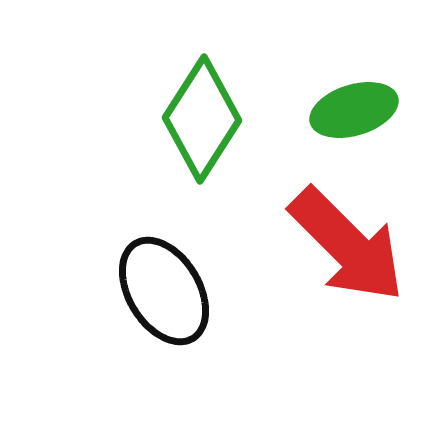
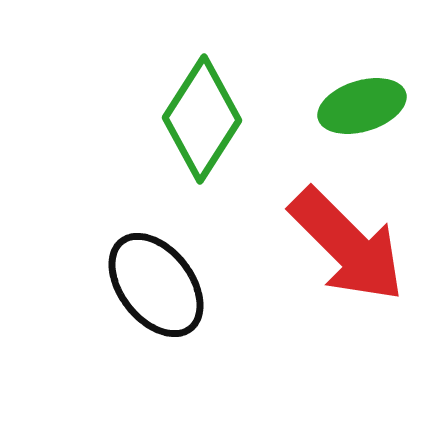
green ellipse: moved 8 px right, 4 px up
black ellipse: moved 8 px left, 6 px up; rotated 7 degrees counterclockwise
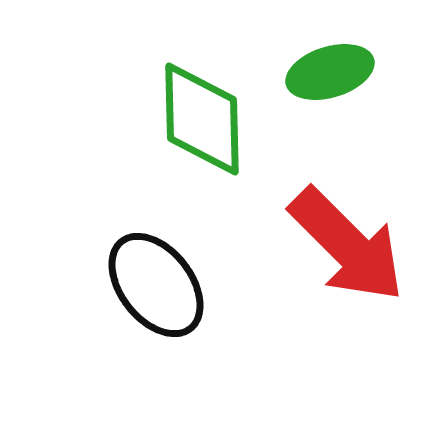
green ellipse: moved 32 px left, 34 px up
green diamond: rotated 34 degrees counterclockwise
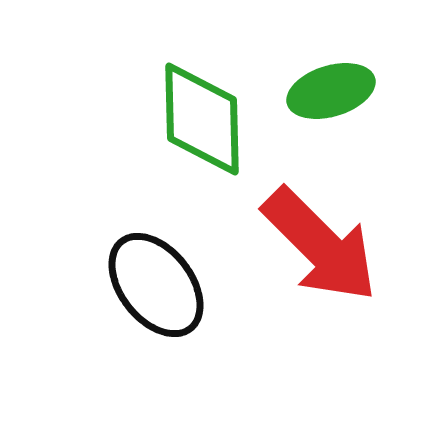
green ellipse: moved 1 px right, 19 px down
red arrow: moved 27 px left
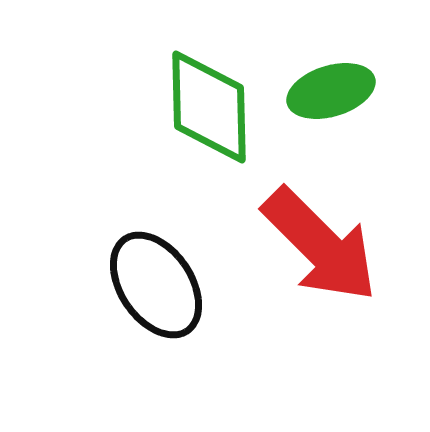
green diamond: moved 7 px right, 12 px up
black ellipse: rotated 4 degrees clockwise
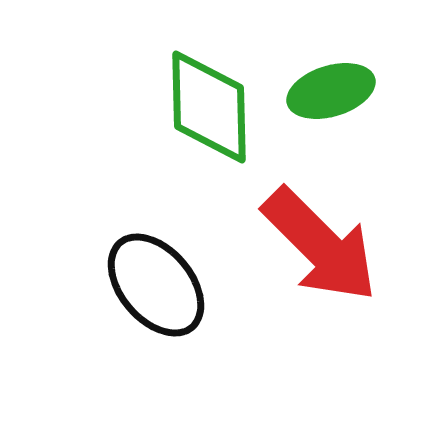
black ellipse: rotated 6 degrees counterclockwise
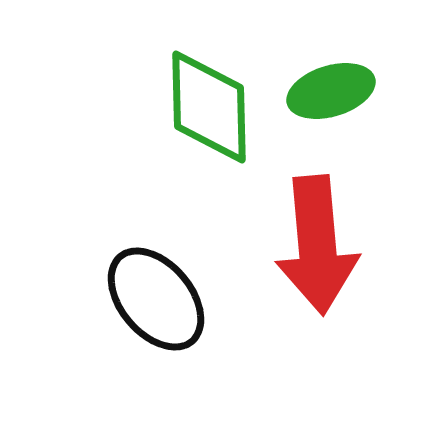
red arrow: moved 3 px left; rotated 40 degrees clockwise
black ellipse: moved 14 px down
